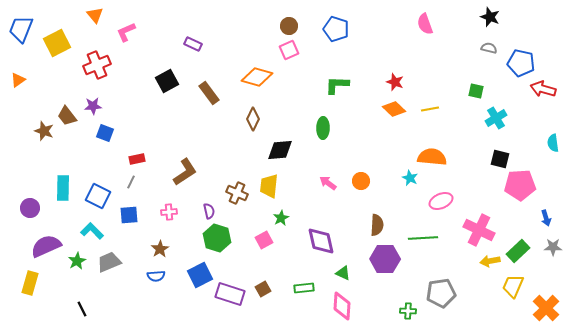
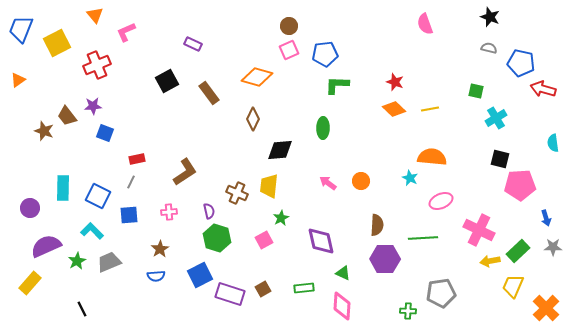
blue pentagon at (336, 29): moved 11 px left, 25 px down; rotated 25 degrees counterclockwise
yellow rectangle at (30, 283): rotated 25 degrees clockwise
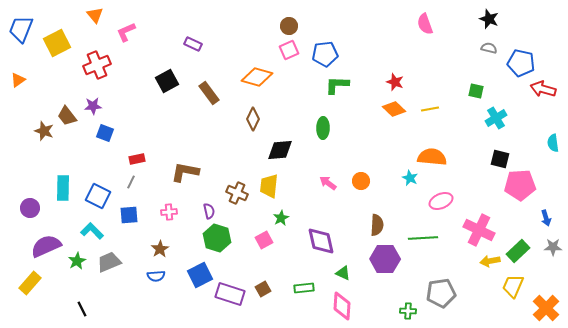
black star at (490, 17): moved 1 px left, 2 px down
brown L-shape at (185, 172): rotated 136 degrees counterclockwise
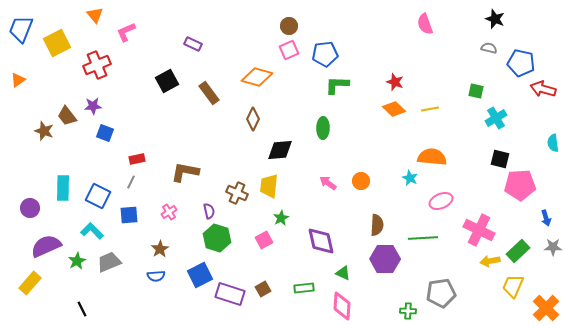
black star at (489, 19): moved 6 px right
pink cross at (169, 212): rotated 28 degrees counterclockwise
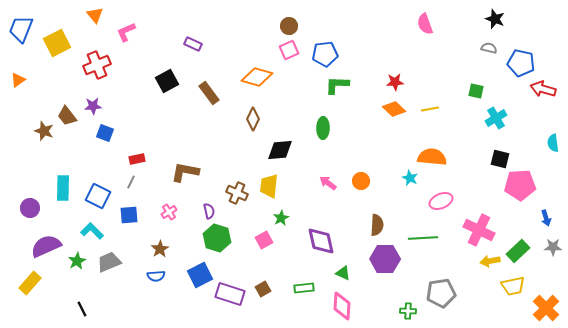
red star at (395, 82): rotated 24 degrees counterclockwise
yellow trapezoid at (513, 286): rotated 125 degrees counterclockwise
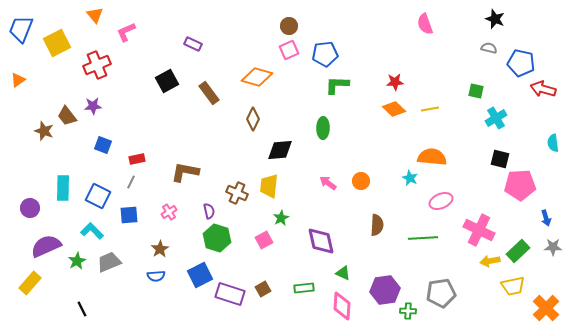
blue square at (105, 133): moved 2 px left, 12 px down
purple hexagon at (385, 259): moved 31 px down; rotated 8 degrees counterclockwise
